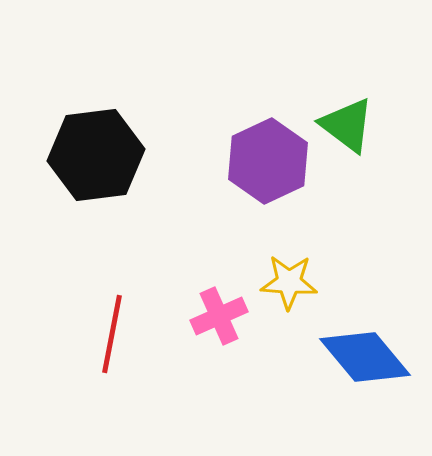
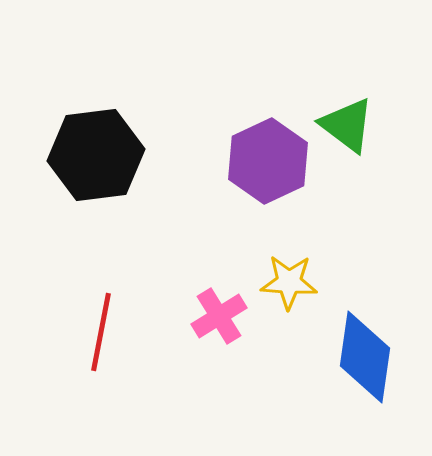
pink cross: rotated 8 degrees counterclockwise
red line: moved 11 px left, 2 px up
blue diamond: rotated 48 degrees clockwise
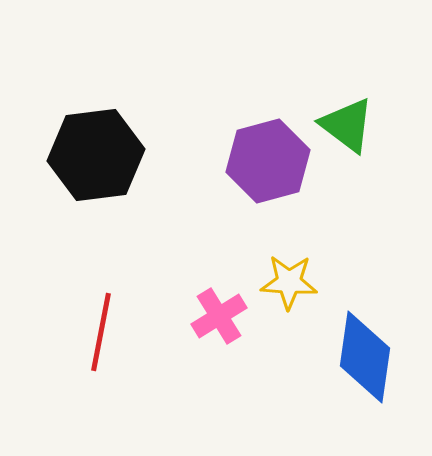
purple hexagon: rotated 10 degrees clockwise
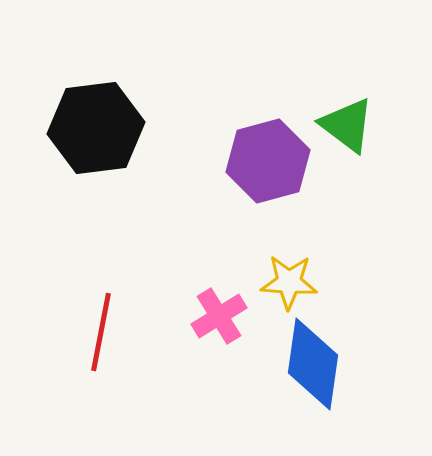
black hexagon: moved 27 px up
blue diamond: moved 52 px left, 7 px down
